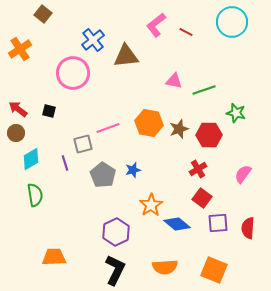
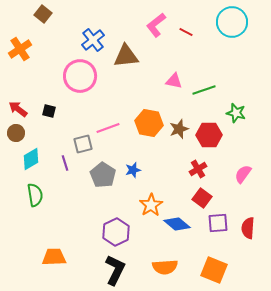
pink circle: moved 7 px right, 3 px down
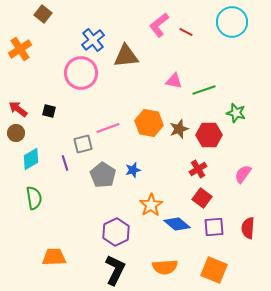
pink L-shape: moved 3 px right
pink circle: moved 1 px right, 3 px up
green semicircle: moved 1 px left, 3 px down
purple square: moved 4 px left, 4 px down
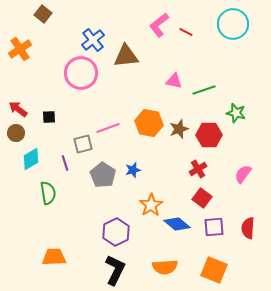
cyan circle: moved 1 px right, 2 px down
black square: moved 6 px down; rotated 16 degrees counterclockwise
green semicircle: moved 14 px right, 5 px up
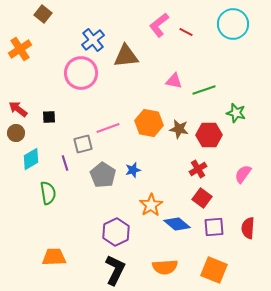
brown star: rotated 30 degrees clockwise
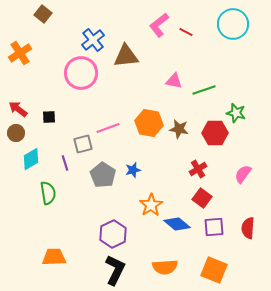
orange cross: moved 4 px down
red hexagon: moved 6 px right, 2 px up
purple hexagon: moved 3 px left, 2 px down
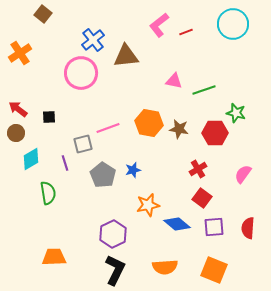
red line: rotated 48 degrees counterclockwise
orange star: moved 3 px left; rotated 20 degrees clockwise
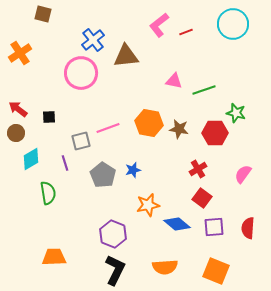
brown square: rotated 24 degrees counterclockwise
gray square: moved 2 px left, 3 px up
purple hexagon: rotated 12 degrees counterclockwise
orange square: moved 2 px right, 1 px down
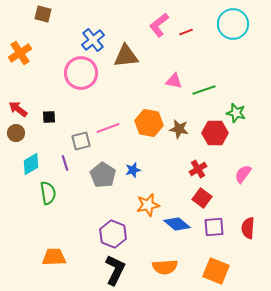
cyan diamond: moved 5 px down
